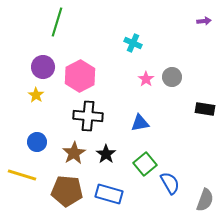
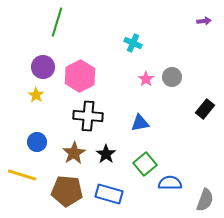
black rectangle: rotated 60 degrees counterclockwise
blue semicircle: rotated 60 degrees counterclockwise
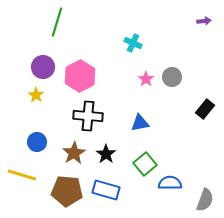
blue rectangle: moved 3 px left, 4 px up
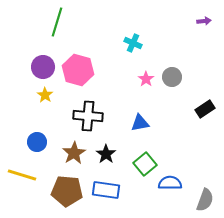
pink hexagon: moved 2 px left, 6 px up; rotated 16 degrees counterclockwise
yellow star: moved 9 px right
black rectangle: rotated 18 degrees clockwise
blue rectangle: rotated 8 degrees counterclockwise
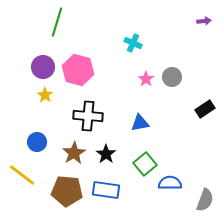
yellow line: rotated 20 degrees clockwise
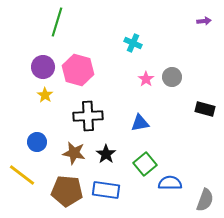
black rectangle: rotated 48 degrees clockwise
black cross: rotated 8 degrees counterclockwise
brown star: rotated 30 degrees counterclockwise
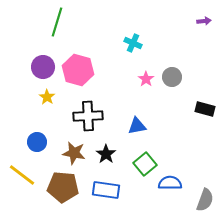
yellow star: moved 2 px right, 2 px down
blue triangle: moved 3 px left, 3 px down
brown pentagon: moved 4 px left, 4 px up
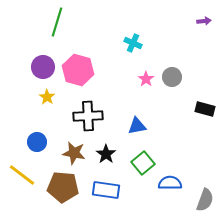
green square: moved 2 px left, 1 px up
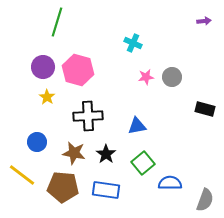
pink star: moved 2 px up; rotated 28 degrees clockwise
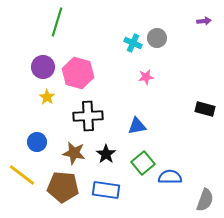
pink hexagon: moved 3 px down
gray circle: moved 15 px left, 39 px up
blue semicircle: moved 6 px up
